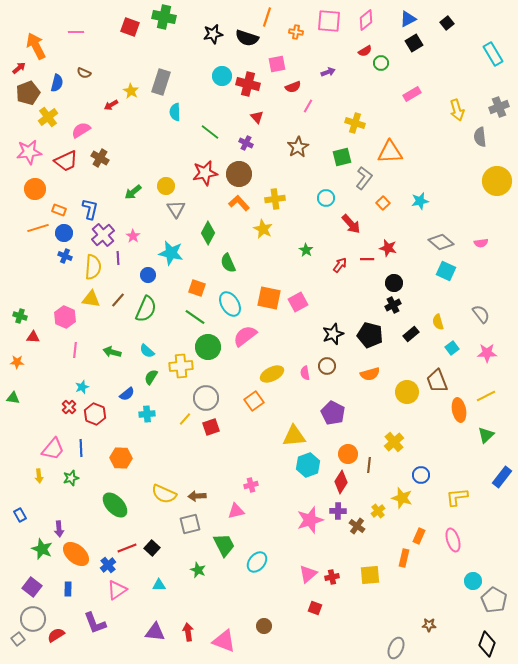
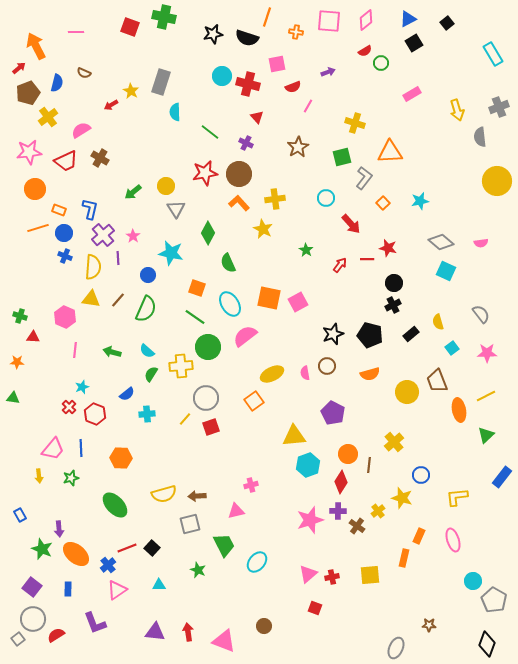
green semicircle at (151, 377): moved 3 px up
yellow semicircle at (164, 494): rotated 40 degrees counterclockwise
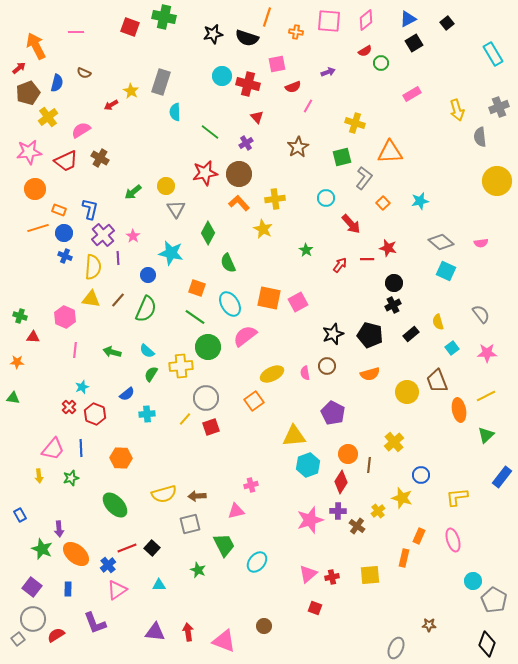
purple cross at (246, 143): rotated 32 degrees clockwise
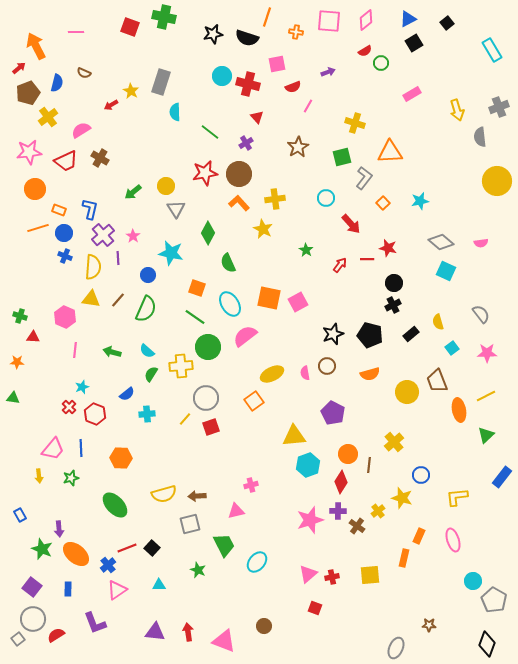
cyan rectangle at (493, 54): moved 1 px left, 4 px up
